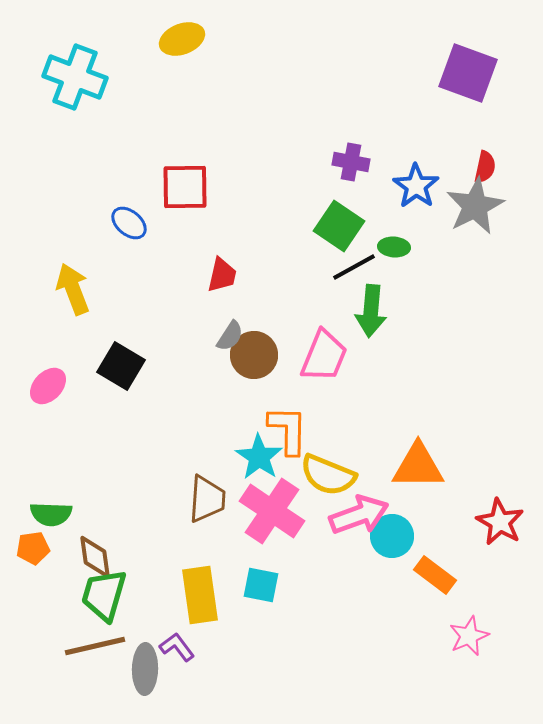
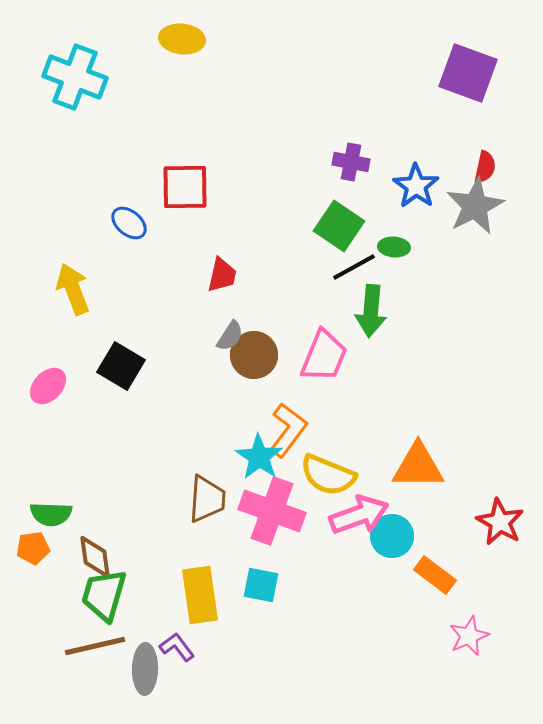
yellow ellipse: rotated 27 degrees clockwise
orange L-shape: rotated 36 degrees clockwise
pink cross: rotated 14 degrees counterclockwise
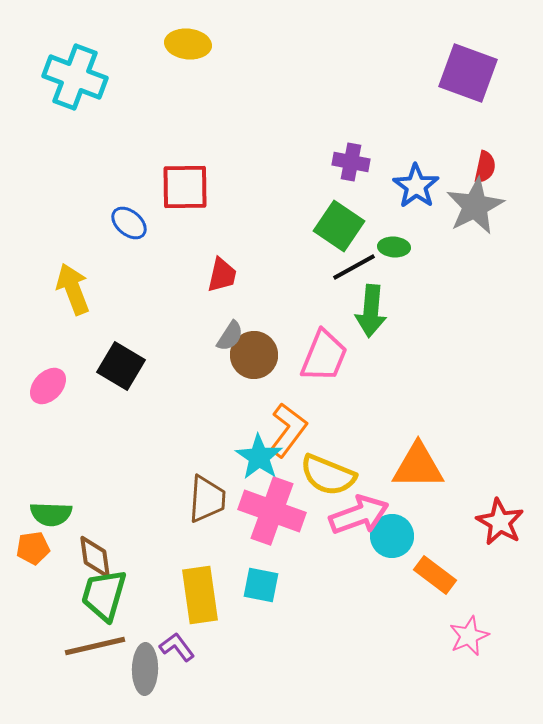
yellow ellipse: moved 6 px right, 5 px down
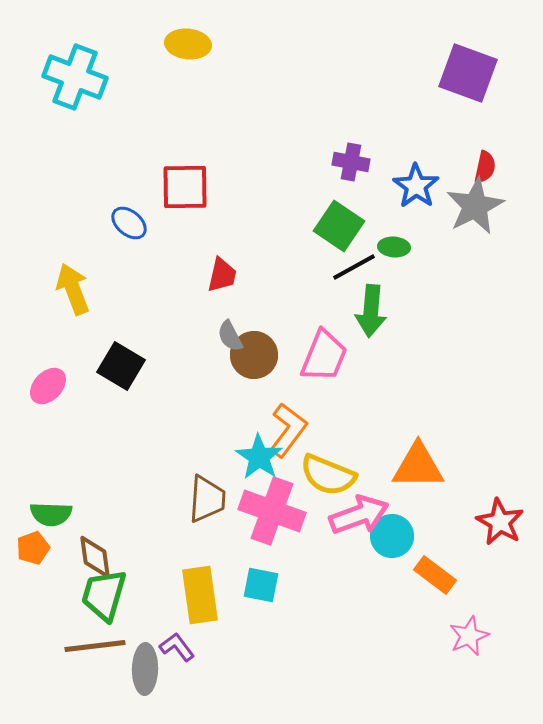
gray semicircle: rotated 120 degrees clockwise
orange pentagon: rotated 12 degrees counterclockwise
brown line: rotated 6 degrees clockwise
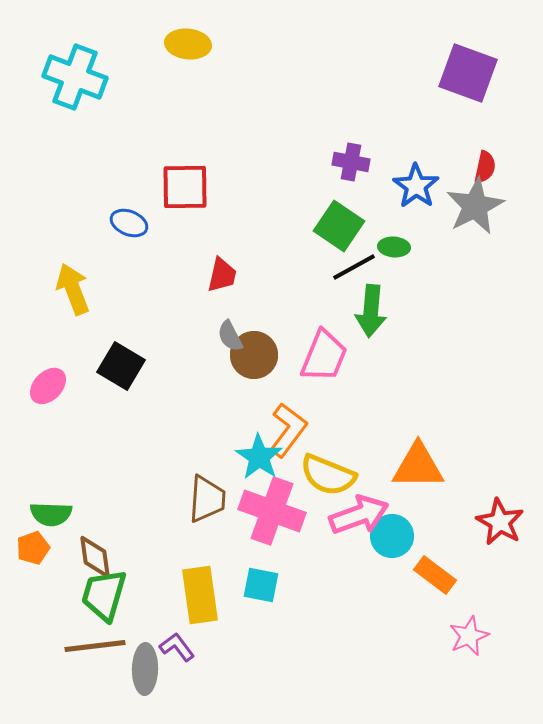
blue ellipse: rotated 18 degrees counterclockwise
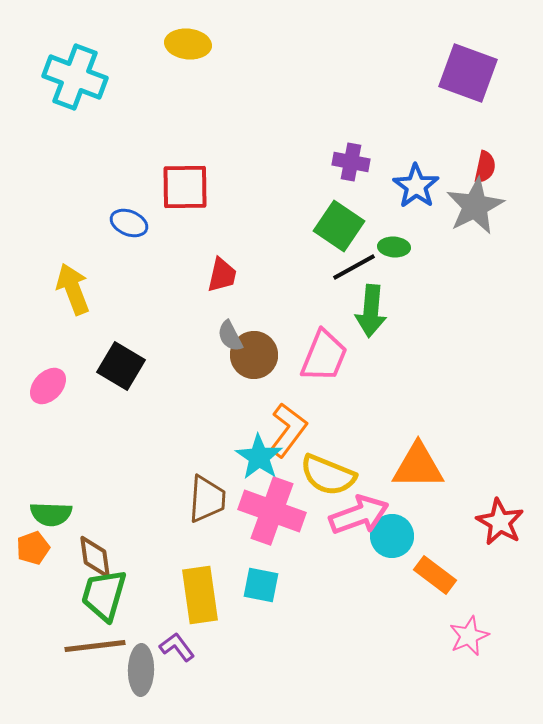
gray ellipse: moved 4 px left, 1 px down
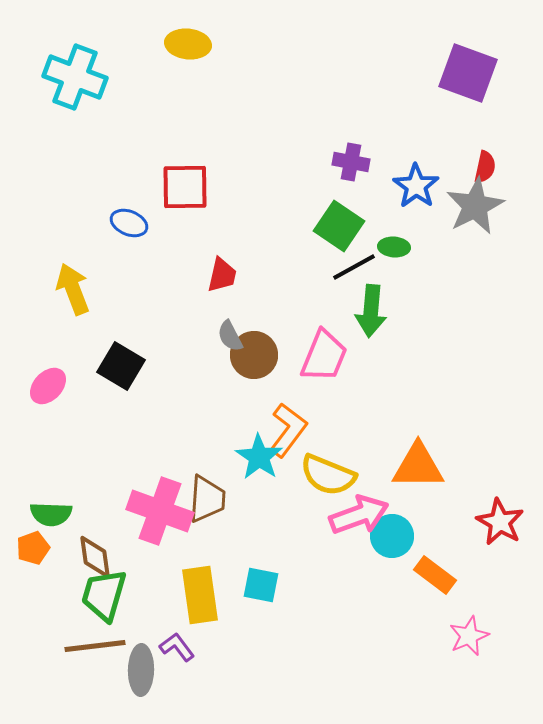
pink cross: moved 112 px left
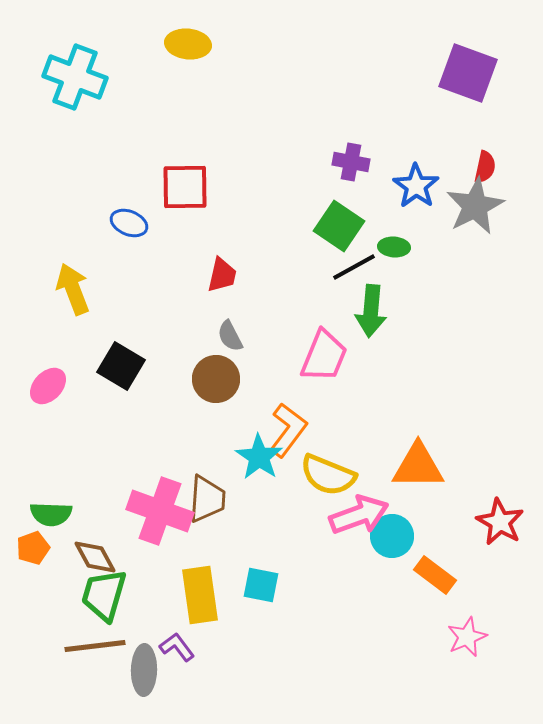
brown circle: moved 38 px left, 24 px down
brown diamond: rotated 21 degrees counterclockwise
pink star: moved 2 px left, 1 px down
gray ellipse: moved 3 px right
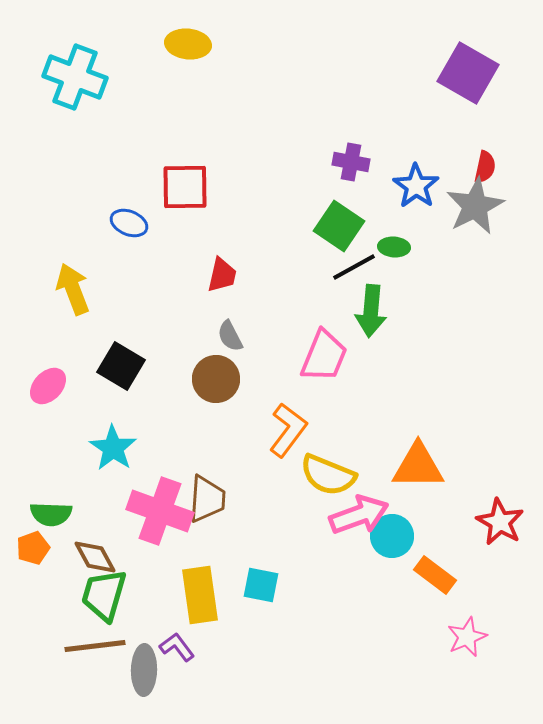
purple square: rotated 10 degrees clockwise
cyan star: moved 146 px left, 9 px up
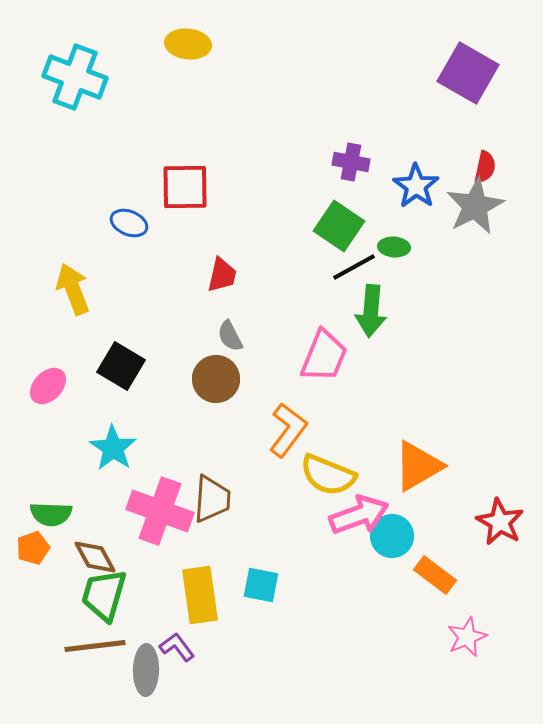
orange triangle: rotated 30 degrees counterclockwise
brown trapezoid: moved 5 px right
gray ellipse: moved 2 px right
